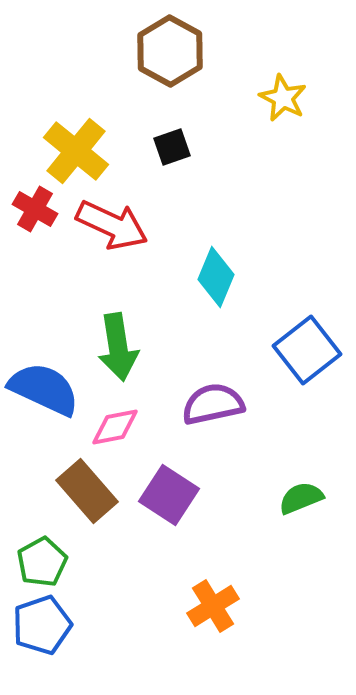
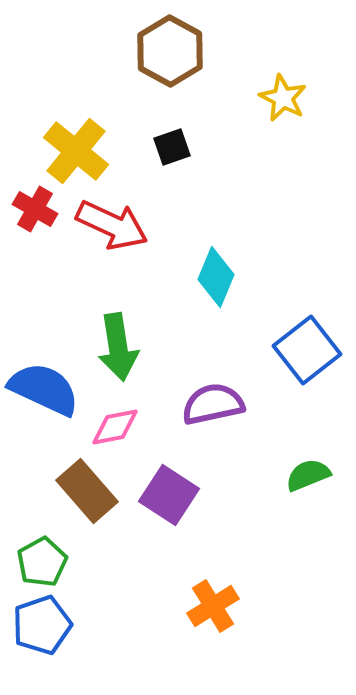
green semicircle: moved 7 px right, 23 px up
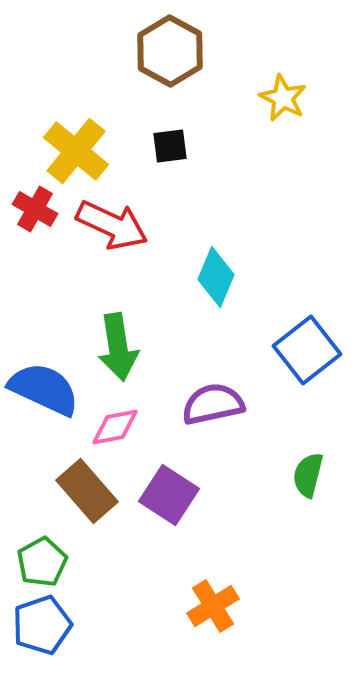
black square: moved 2 px left, 1 px up; rotated 12 degrees clockwise
green semicircle: rotated 54 degrees counterclockwise
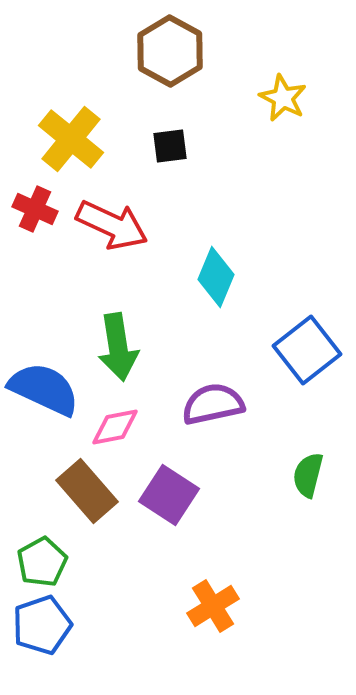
yellow cross: moved 5 px left, 12 px up
red cross: rotated 6 degrees counterclockwise
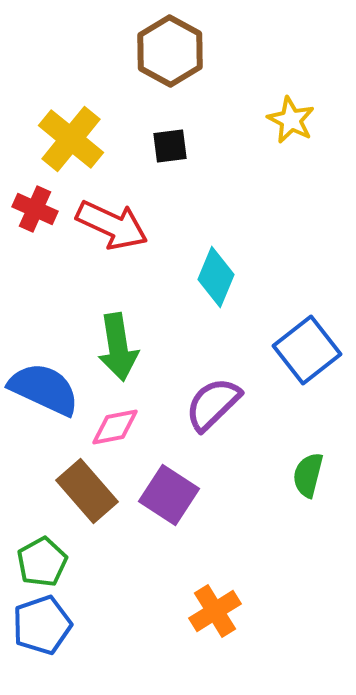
yellow star: moved 8 px right, 22 px down
purple semicircle: rotated 32 degrees counterclockwise
orange cross: moved 2 px right, 5 px down
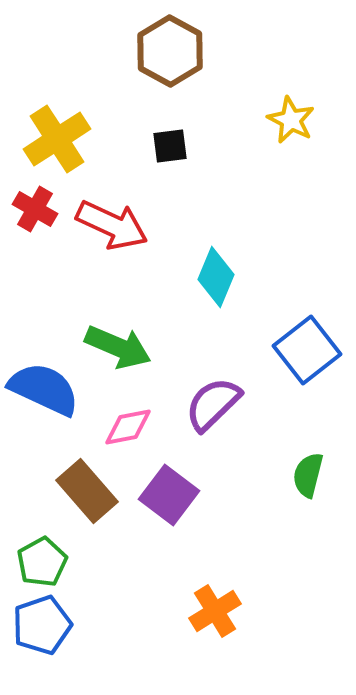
yellow cross: moved 14 px left; rotated 18 degrees clockwise
red cross: rotated 6 degrees clockwise
green arrow: rotated 58 degrees counterclockwise
pink diamond: moved 13 px right
purple square: rotated 4 degrees clockwise
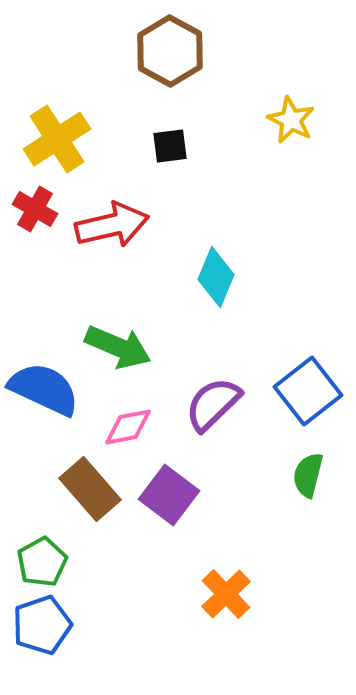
red arrow: rotated 38 degrees counterclockwise
blue square: moved 1 px right, 41 px down
brown rectangle: moved 3 px right, 2 px up
orange cross: moved 11 px right, 17 px up; rotated 12 degrees counterclockwise
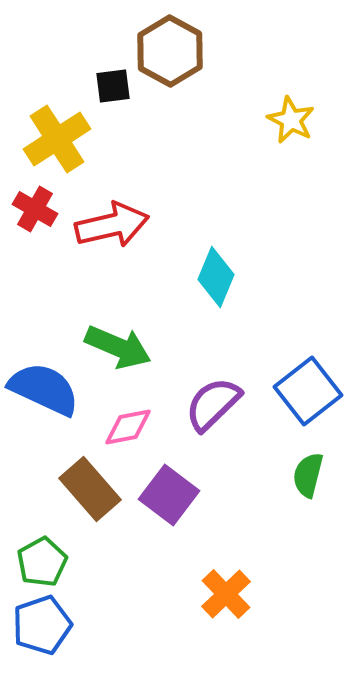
black square: moved 57 px left, 60 px up
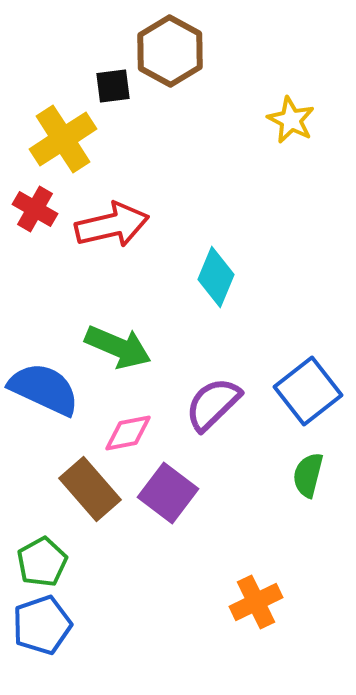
yellow cross: moved 6 px right
pink diamond: moved 6 px down
purple square: moved 1 px left, 2 px up
orange cross: moved 30 px right, 8 px down; rotated 18 degrees clockwise
